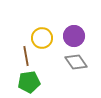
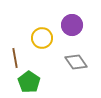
purple circle: moved 2 px left, 11 px up
brown line: moved 11 px left, 2 px down
green pentagon: rotated 30 degrees counterclockwise
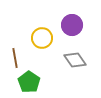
gray diamond: moved 1 px left, 2 px up
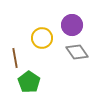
gray diamond: moved 2 px right, 8 px up
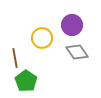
green pentagon: moved 3 px left, 1 px up
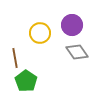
yellow circle: moved 2 px left, 5 px up
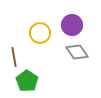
brown line: moved 1 px left, 1 px up
green pentagon: moved 1 px right
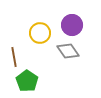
gray diamond: moved 9 px left, 1 px up
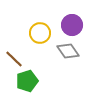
brown line: moved 2 px down; rotated 36 degrees counterclockwise
green pentagon: rotated 20 degrees clockwise
